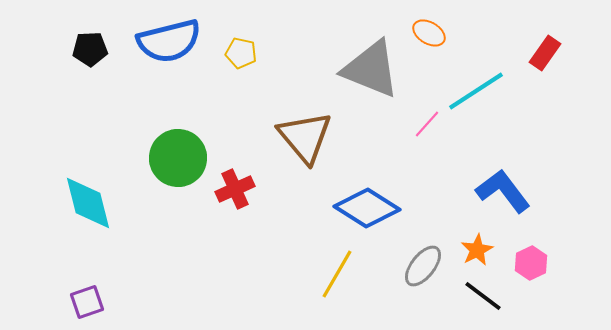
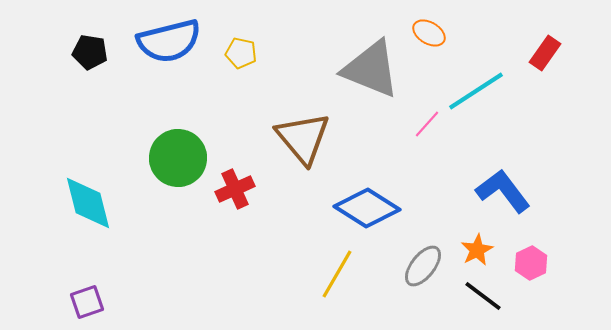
black pentagon: moved 3 px down; rotated 12 degrees clockwise
brown triangle: moved 2 px left, 1 px down
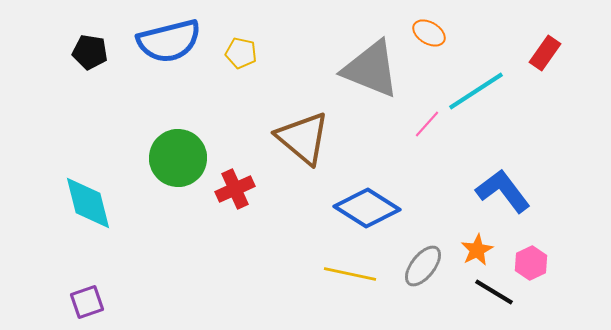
brown triangle: rotated 10 degrees counterclockwise
yellow line: moved 13 px right; rotated 72 degrees clockwise
black line: moved 11 px right, 4 px up; rotated 6 degrees counterclockwise
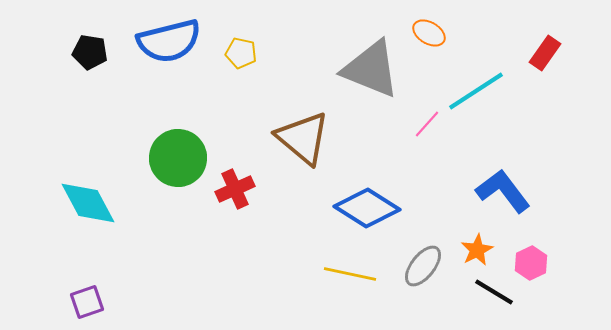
cyan diamond: rotated 14 degrees counterclockwise
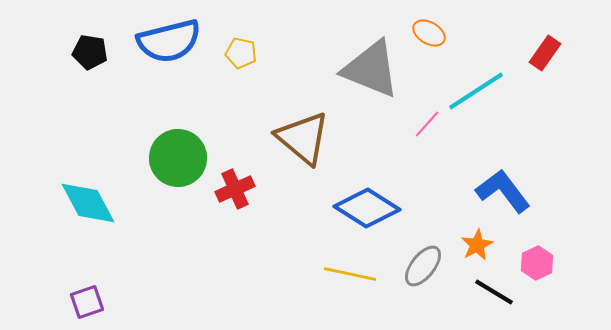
orange star: moved 5 px up
pink hexagon: moved 6 px right
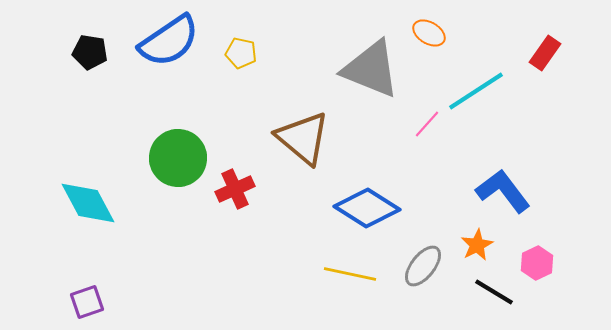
blue semicircle: rotated 20 degrees counterclockwise
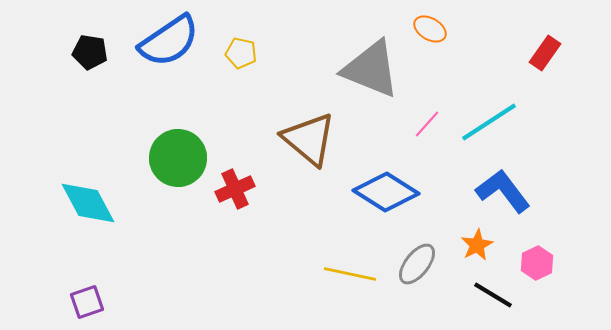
orange ellipse: moved 1 px right, 4 px up
cyan line: moved 13 px right, 31 px down
brown triangle: moved 6 px right, 1 px down
blue diamond: moved 19 px right, 16 px up
gray ellipse: moved 6 px left, 2 px up
black line: moved 1 px left, 3 px down
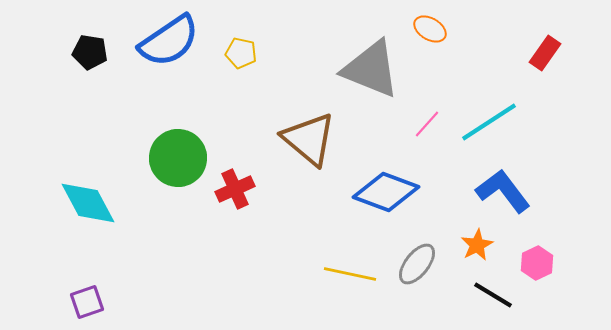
blue diamond: rotated 12 degrees counterclockwise
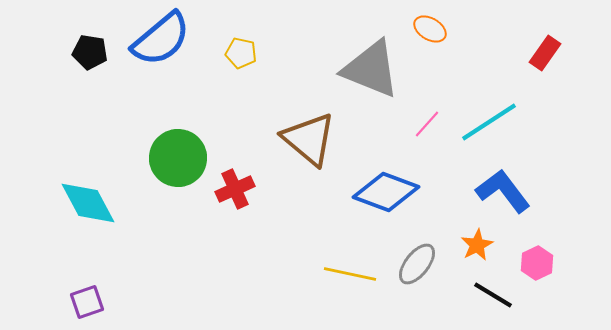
blue semicircle: moved 8 px left, 2 px up; rotated 6 degrees counterclockwise
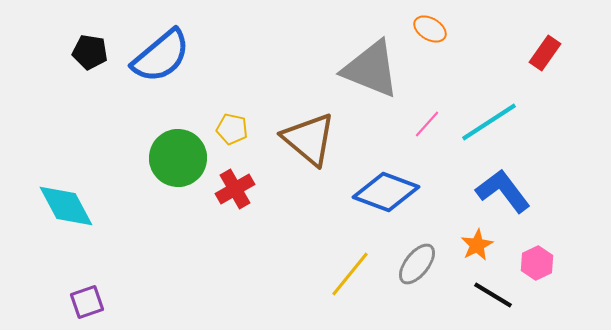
blue semicircle: moved 17 px down
yellow pentagon: moved 9 px left, 76 px down
red cross: rotated 6 degrees counterclockwise
cyan diamond: moved 22 px left, 3 px down
yellow line: rotated 63 degrees counterclockwise
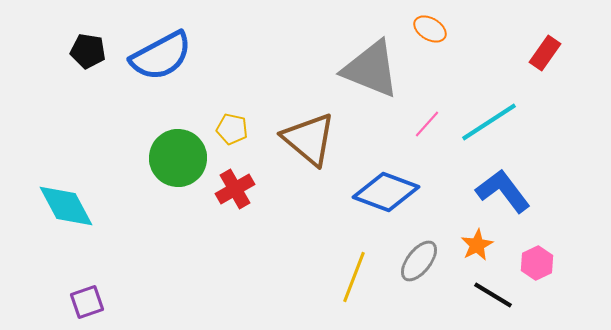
black pentagon: moved 2 px left, 1 px up
blue semicircle: rotated 12 degrees clockwise
gray ellipse: moved 2 px right, 3 px up
yellow line: moved 4 px right, 3 px down; rotated 18 degrees counterclockwise
